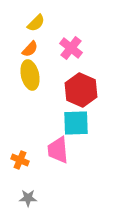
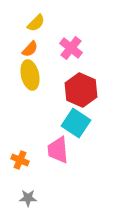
cyan square: rotated 36 degrees clockwise
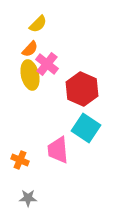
yellow semicircle: moved 2 px right, 1 px down
pink cross: moved 24 px left, 16 px down
red hexagon: moved 1 px right, 1 px up
cyan square: moved 10 px right, 5 px down
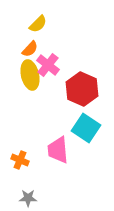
pink cross: moved 1 px right, 1 px down
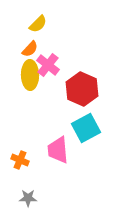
yellow ellipse: rotated 12 degrees clockwise
cyan square: rotated 28 degrees clockwise
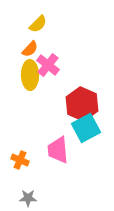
red hexagon: moved 15 px down
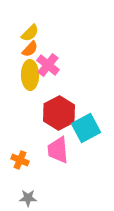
yellow semicircle: moved 8 px left, 9 px down
red hexagon: moved 23 px left, 9 px down; rotated 8 degrees clockwise
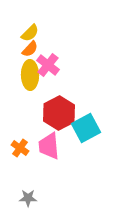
pink trapezoid: moved 9 px left, 4 px up
orange cross: moved 12 px up; rotated 12 degrees clockwise
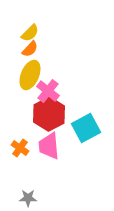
pink cross: moved 26 px down
yellow ellipse: rotated 24 degrees clockwise
red hexagon: moved 10 px left, 1 px down
